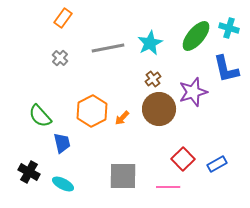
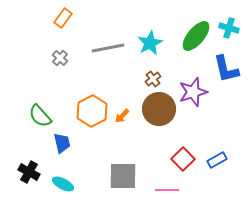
orange arrow: moved 2 px up
blue rectangle: moved 4 px up
pink line: moved 1 px left, 3 px down
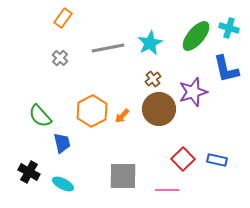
blue rectangle: rotated 42 degrees clockwise
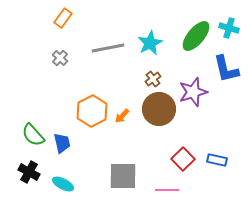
green semicircle: moved 7 px left, 19 px down
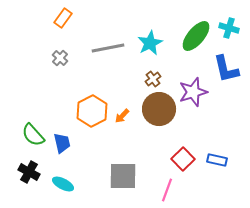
pink line: rotated 70 degrees counterclockwise
